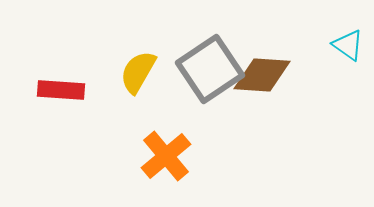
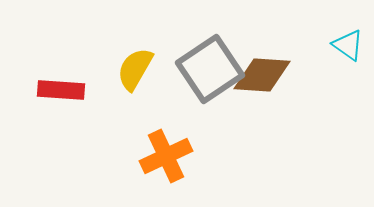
yellow semicircle: moved 3 px left, 3 px up
orange cross: rotated 15 degrees clockwise
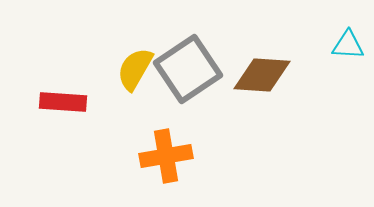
cyan triangle: rotated 32 degrees counterclockwise
gray square: moved 22 px left
red rectangle: moved 2 px right, 12 px down
orange cross: rotated 15 degrees clockwise
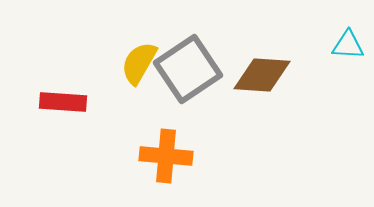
yellow semicircle: moved 4 px right, 6 px up
orange cross: rotated 15 degrees clockwise
